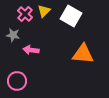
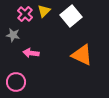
white square: rotated 20 degrees clockwise
pink arrow: moved 3 px down
orange triangle: moved 1 px left, 1 px down; rotated 20 degrees clockwise
pink circle: moved 1 px left, 1 px down
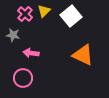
orange triangle: moved 1 px right
pink circle: moved 7 px right, 4 px up
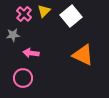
pink cross: moved 1 px left
gray star: rotated 16 degrees counterclockwise
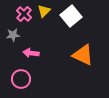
pink circle: moved 2 px left, 1 px down
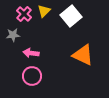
pink circle: moved 11 px right, 3 px up
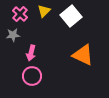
pink cross: moved 4 px left
pink arrow: rotated 84 degrees counterclockwise
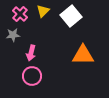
yellow triangle: moved 1 px left
orange triangle: rotated 25 degrees counterclockwise
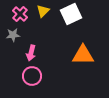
white square: moved 2 px up; rotated 15 degrees clockwise
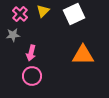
white square: moved 3 px right
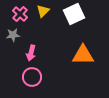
pink circle: moved 1 px down
